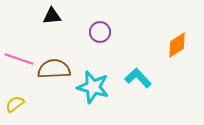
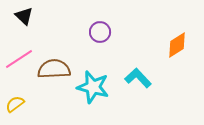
black triangle: moved 28 px left; rotated 48 degrees clockwise
pink line: rotated 52 degrees counterclockwise
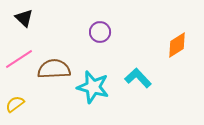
black triangle: moved 2 px down
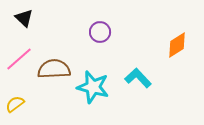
pink line: rotated 8 degrees counterclockwise
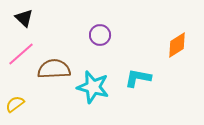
purple circle: moved 3 px down
pink line: moved 2 px right, 5 px up
cyan L-shape: rotated 36 degrees counterclockwise
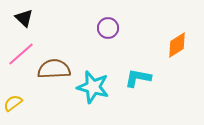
purple circle: moved 8 px right, 7 px up
yellow semicircle: moved 2 px left, 1 px up
